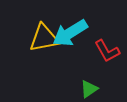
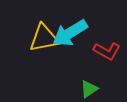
red L-shape: rotated 32 degrees counterclockwise
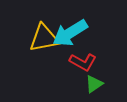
red L-shape: moved 24 px left, 11 px down
green triangle: moved 5 px right, 5 px up
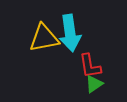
cyan arrow: rotated 66 degrees counterclockwise
red L-shape: moved 7 px right, 4 px down; rotated 52 degrees clockwise
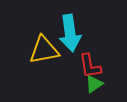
yellow triangle: moved 12 px down
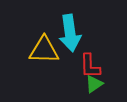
yellow triangle: rotated 12 degrees clockwise
red L-shape: rotated 8 degrees clockwise
